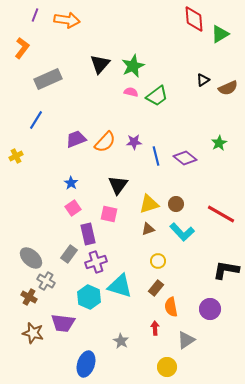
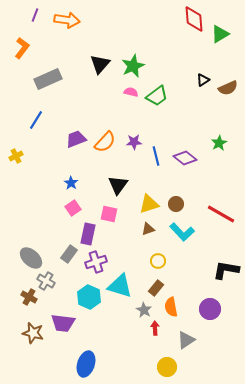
purple rectangle at (88, 234): rotated 25 degrees clockwise
gray star at (121, 341): moved 23 px right, 31 px up
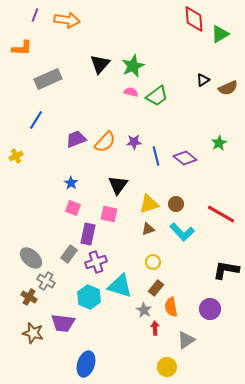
orange L-shape at (22, 48): rotated 55 degrees clockwise
pink square at (73, 208): rotated 35 degrees counterclockwise
yellow circle at (158, 261): moved 5 px left, 1 px down
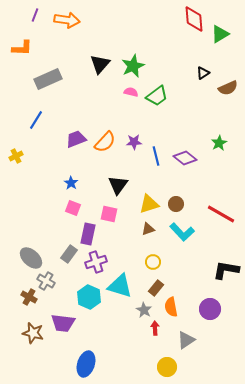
black triangle at (203, 80): moved 7 px up
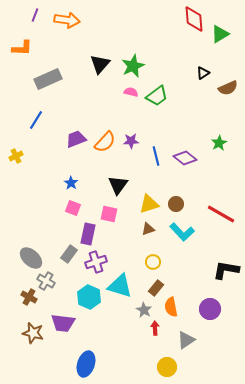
purple star at (134, 142): moved 3 px left, 1 px up
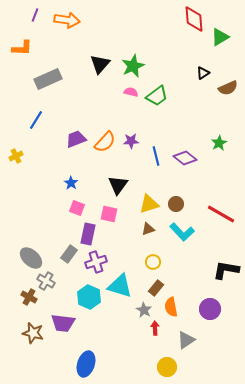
green triangle at (220, 34): moved 3 px down
pink square at (73, 208): moved 4 px right
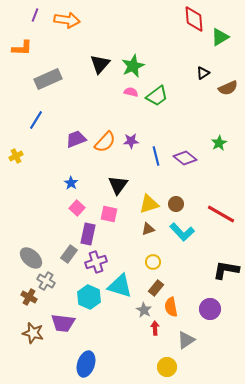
pink square at (77, 208): rotated 21 degrees clockwise
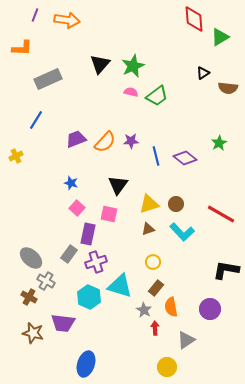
brown semicircle at (228, 88): rotated 30 degrees clockwise
blue star at (71, 183): rotated 16 degrees counterclockwise
